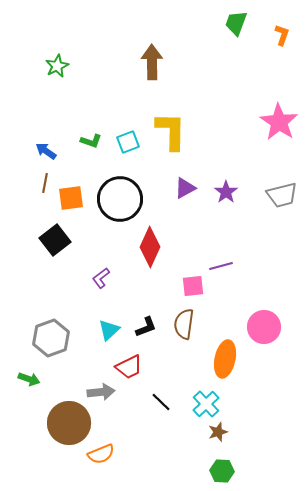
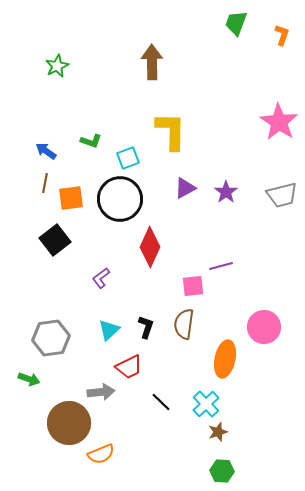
cyan square: moved 16 px down
black L-shape: rotated 50 degrees counterclockwise
gray hexagon: rotated 12 degrees clockwise
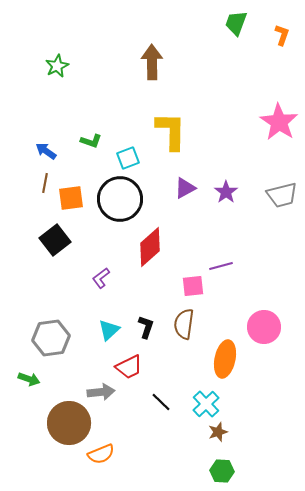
red diamond: rotated 24 degrees clockwise
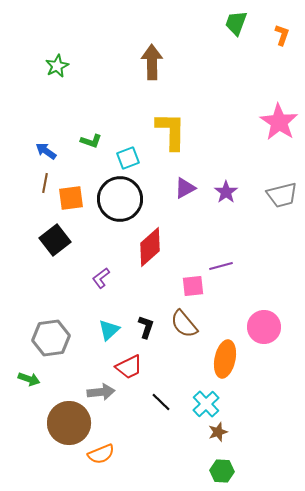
brown semicircle: rotated 48 degrees counterclockwise
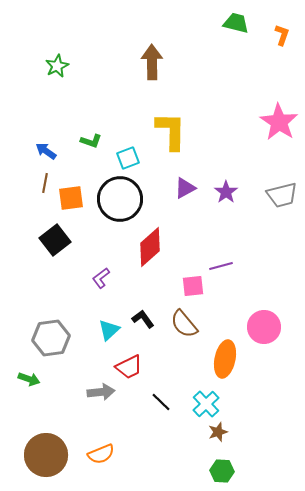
green trapezoid: rotated 84 degrees clockwise
black L-shape: moved 3 px left, 8 px up; rotated 55 degrees counterclockwise
brown circle: moved 23 px left, 32 px down
